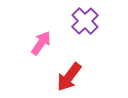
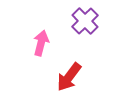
pink arrow: rotated 20 degrees counterclockwise
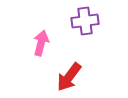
purple cross: rotated 36 degrees clockwise
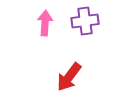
pink arrow: moved 4 px right, 20 px up; rotated 10 degrees counterclockwise
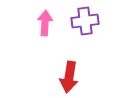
red arrow: rotated 28 degrees counterclockwise
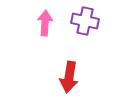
purple cross: rotated 20 degrees clockwise
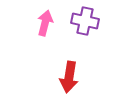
pink arrow: rotated 10 degrees clockwise
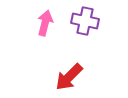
red arrow: rotated 36 degrees clockwise
